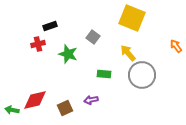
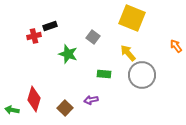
red cross: moved 4 px left, 8 px up
red diamond: moved 1 px left, 1 px up; rotated 60 degrees counterclockwise
brown square: rotated 21 degrees counterclockwise
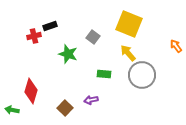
yellow square: moved 3 px left, 6 px down
red diamond: moved 3 px left, 8 px up
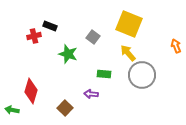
black rectangle: rotated 40 degrees clockwise
orange arrow: rotated 16 degrees clockwise
purple arrow: moved 6 px up; rotated 16 degrees clockwise
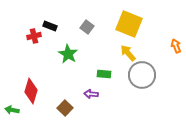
gray square: moved 6 px left, 10 px up
green star: rotated 12 degrees clockwise
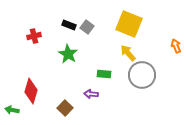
black rectangle: moved 19 px right, 1 px up
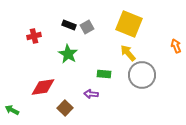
gray square: rotated 24 degrees clockwise
red diamond: moved 12 px right, 4 px up; rotated 65 degrees clockwise
green arrow: rotated 16 degrees clockwise
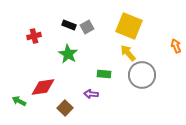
yellow square: moved 2 px down
green arrow: moved 7 px right, 9 px up
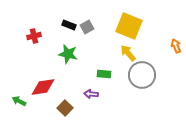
green star: rotated 18 degrees counterclockwise
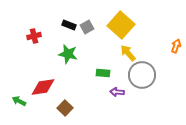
yellow square: moved 8 px left, 1 px up; rotated 20 degrees clockwise
orange arrow: rotated 40 degrees clockwise
green rectangle: moved 1 px left, 1 px up
purple arrow: moved 26 px right, 2 px up
